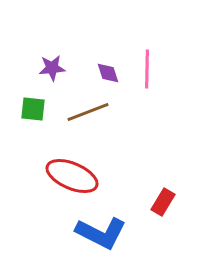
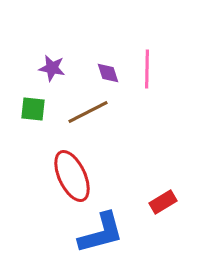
purple star: rotated 16 degrees clockwise
brown line: rotated 6 degrees counterclockwise
red ellipse: rotated 42 degrees clockwise
red rectangle: rotated 28 degrees clockwise
blue L-shape: rotated 42 degrees counterclockwise
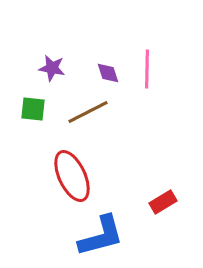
blue L-shape: moved 3 px down
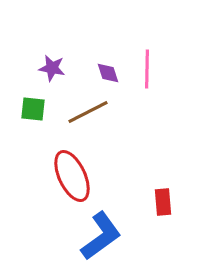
red rectangle: rotated 64 degrees counterclockwise
blue L-shape: rotated 21 degrees counterclockwise
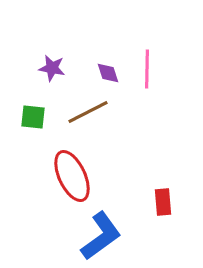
green square: moved 8 px down
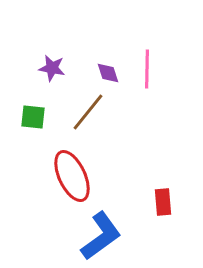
brown line: rotated 24 degrees counterclockwise
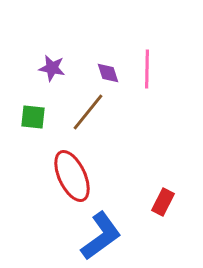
red rectangle: rotated 32 degrees clockwise
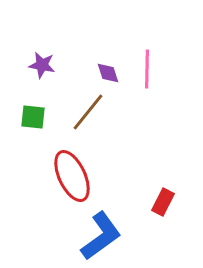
purple star: moved 10 px left, 3 px up
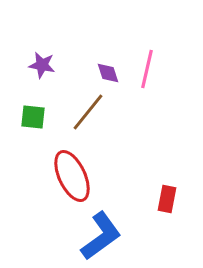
pink line: rotated 12 degrees clockwise
red rectangle: moved 4 px right, 3 px up; rotated 16 degrees counterclockwise
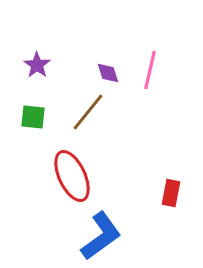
purple star: moved 5 px left; rotated 24 degrees clockwise
pink line: moved 3 px right, 1 px down
red rectangle: moved 4 px right, 6 px up
